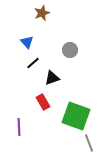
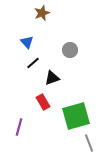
green square: rotated 36 degrees counterclockwise
purple line: rotated 18 degrees clockwise
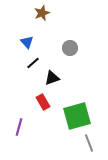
gray circle: moved 2 px up
green square: moved 1 px right
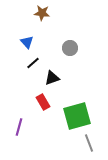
brown star: rotated 28 degrees clockwise
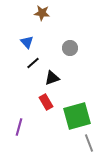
red rectangle: moved 3 px right
